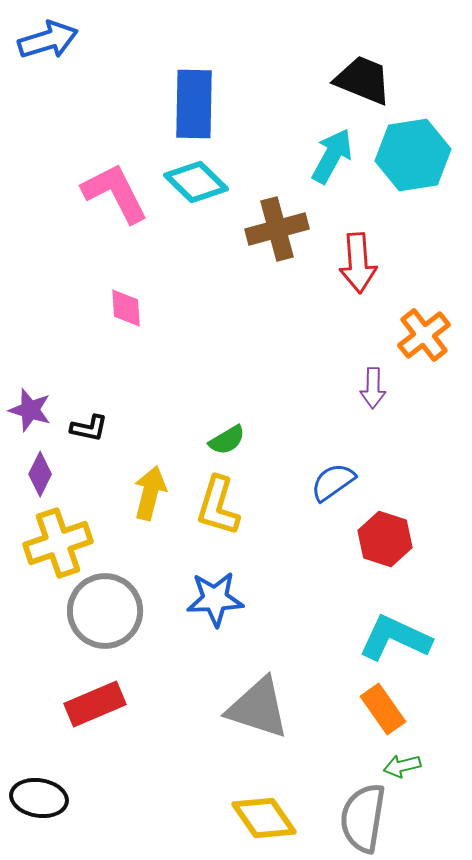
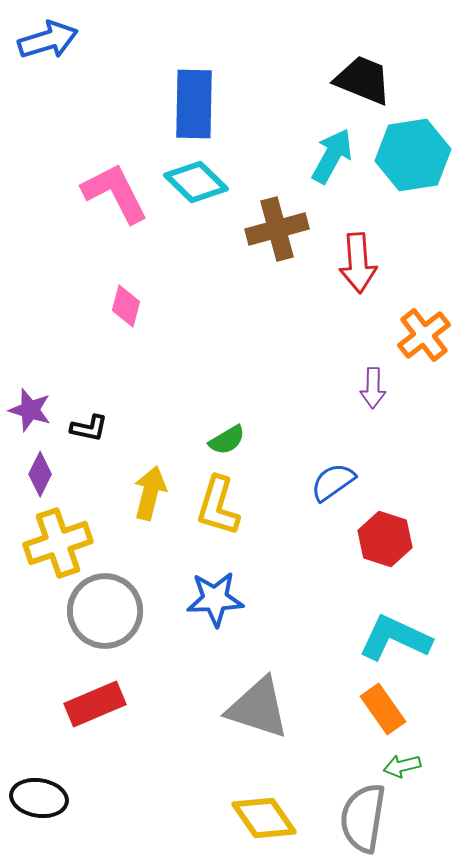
pink diamond: moved 2 px up; rotated 18 degrees clockwise
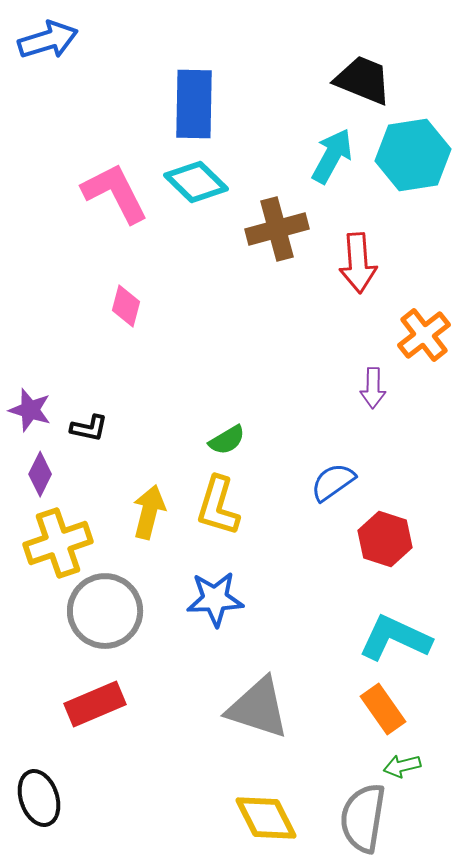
yellow arrow: moved 1 px left, 19 px down
black ellipse: rotated 62 degrees clockwise
yellow diamond: moved 2 px right; rotated 8 degrees clockwise
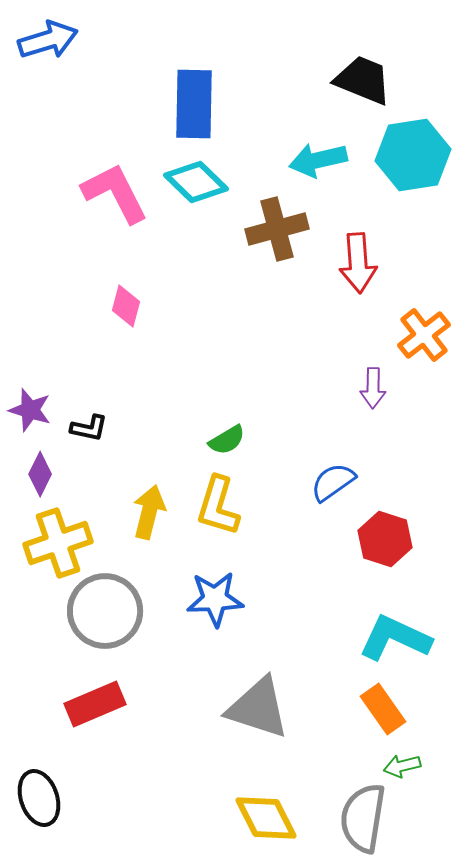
cyan arrow: moved 14 px left, 4 px down; rotated 132 degrees counterclockwise
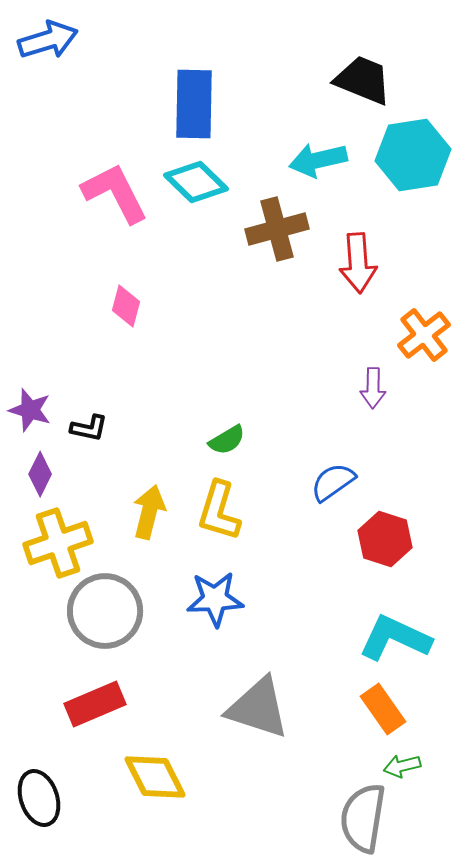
yellow L-shape: moved 1 px right, 5 px down
yellow diamond: moved 111 px left, 41 px up
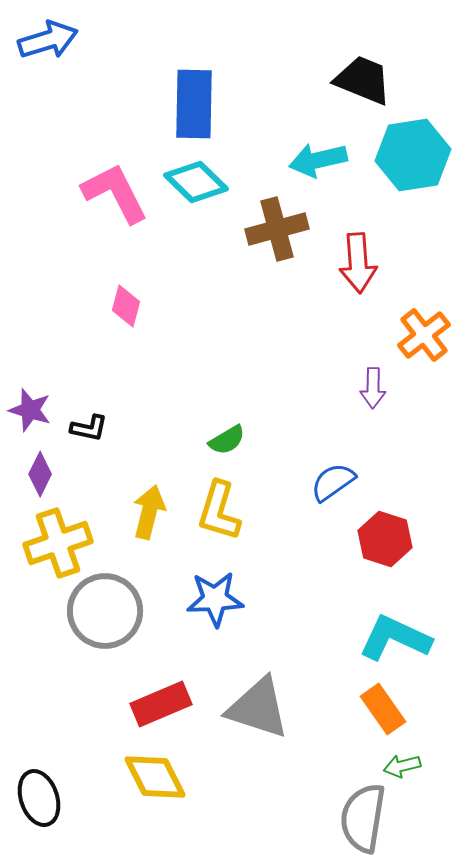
red rectangle: moved 66 px right
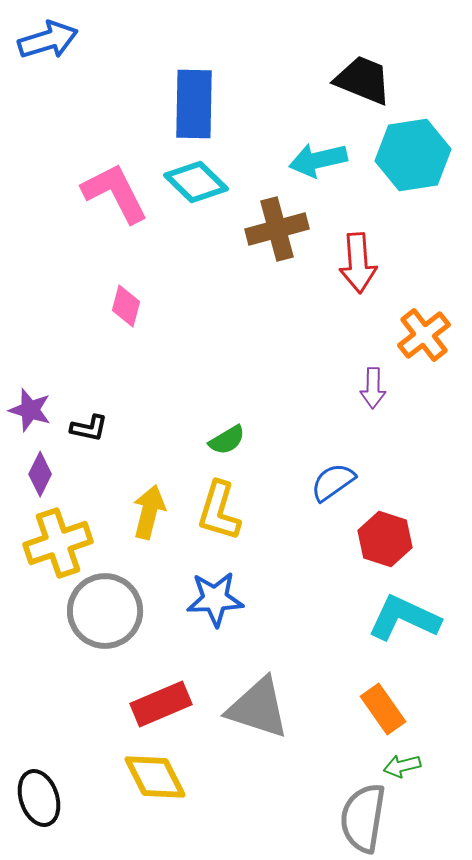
cyan L-shape: moved 9 px right, 20 px up
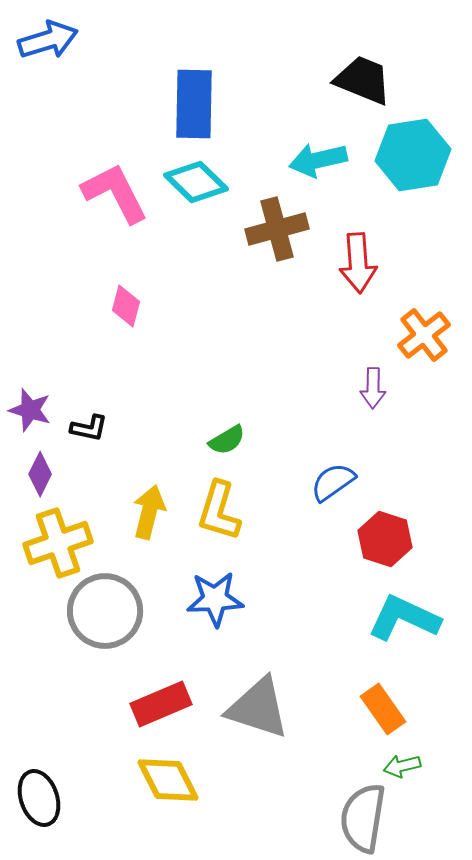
yellow diamond: moved 13 px right, 3 px down
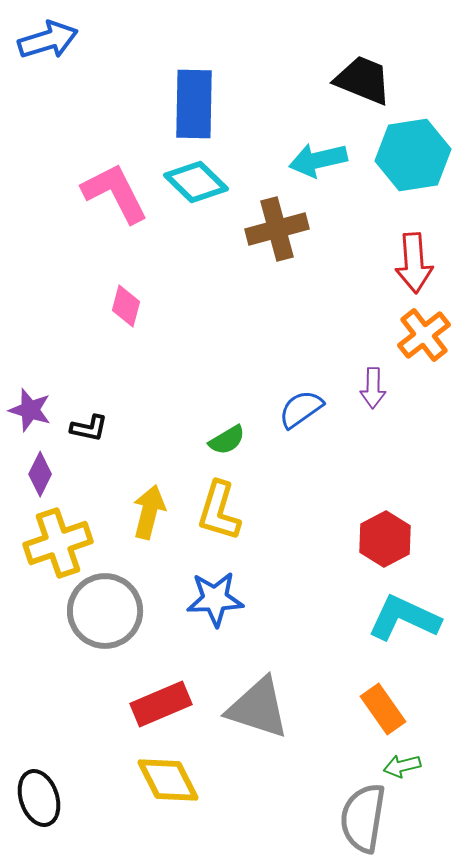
red arrow: moved 56 px right
blue semicircle: moved 32 px left, 73 px up
red hexagon: rotated 14 degrees clockwise
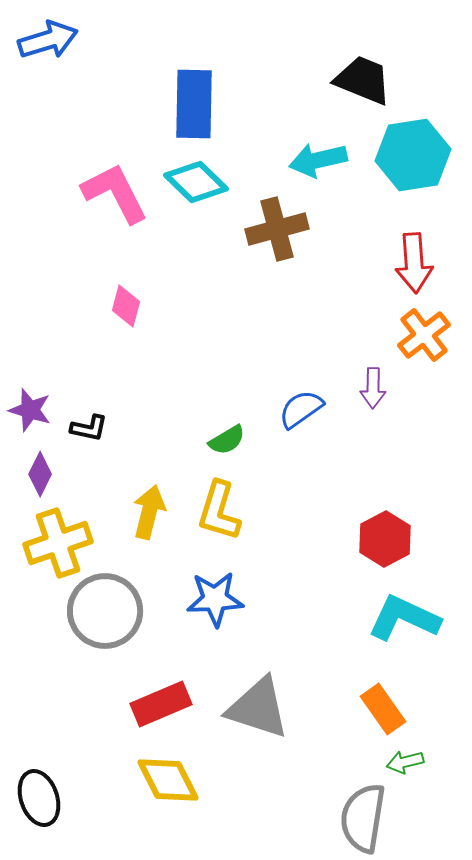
green arrow: moved 3 px right, 4 px up
